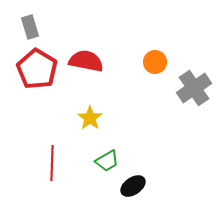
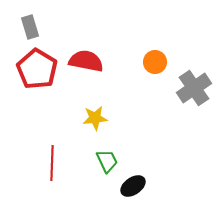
yellow star: moved 5 px right; rotated 30 degrees clockwise
green trapezoid: rotated 85 degrees counterclockwise
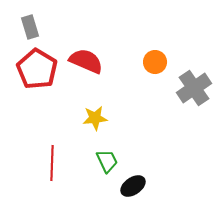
red semicircle: rotated 12 degrees clockwise
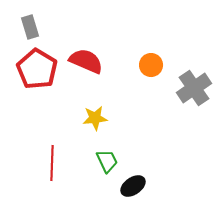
orange circle: moved 4 px left, 3 px down
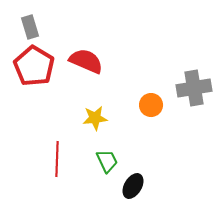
orange circle: moved 40 px down
red pentagon: moved 3 px left, 3 px up
gray cross: rotated 24 degrees clockwise
red line: moved 5 px right, 4 px up
black ellipse: rotated 25 degrees counterclockwise
